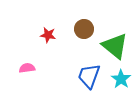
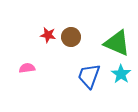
brown circle: moved 13 px left, 8 px down
green triangle: moved 2 px right, 3 px up; rotated 16 degrees counterclockwise
cyan star: moved 5 px up
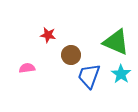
brown circle: moved 18 px down
green triangle: moved 1 px left, 1 px up
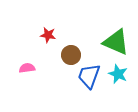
cyan star: moved 3 px left; rotated 12 degrees counterclockwise
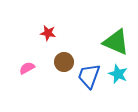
red star: moved 2 px up
brown circle: moved 7 px left, 7 px down
pink semicircle: rotated 21 degrees counterclockwise
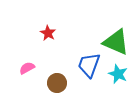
red star: rotated 21 degrees clockwise
brown circle: moved 7 px left, 21 px down
blue trapezoid: moved 11 px up
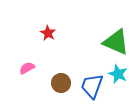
blue trapezoid: moved 3 px right, 21 px down
brown circle: moved 4 px right
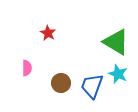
green triangle: rotated 8 degrees clockwise
pink semicircle: rotated 119 degrees clockwise
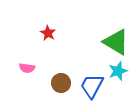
pink semicircle: rotated 98 degrees clockwise
cyan star: moved 3 px up; rotated 30 degrees clockwise
blue trapezoid: rotated 8 degrees clockwise
